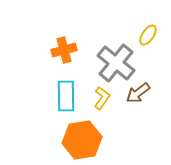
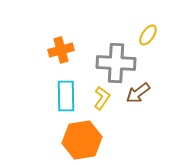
orange cross: moved 3 px left
gray cross: rotated 36 degrees counterclockwise
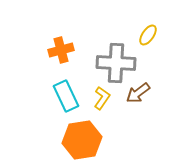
cyan rectangle: rotated 24 degrees counterclockwise
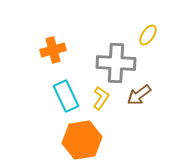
orange cross: moved 8 px left
brown arrow: moved 1 px right, 2 px down
yellow L-shape: moved 1 px left
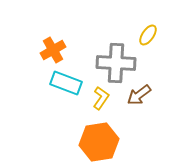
orange cross: rotated 15 degrees counterclockwise
cyan rectangle: moved 13 px up; rotated 44 degrees counterclockwise
orange hexagon: moved 17 px right, 2 px down
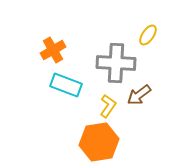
cyan rectangle: moved 2 px down
yellow L-shape: moved 7 px right, 8 px down
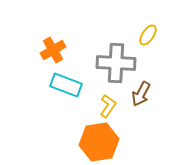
brown arrow: moved 2 px right, 1 px up; rotated 25 degrees counterclockwise
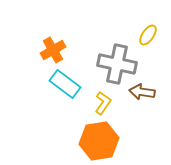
gray cross: moved 1 px right, 1 px down; rotated 9 degrees clockwise
cyan rectangle: moved 1 px left, 1 px up; rotated 16 degrees clockwise
brown arrow: moved 1 px right, 2 px up; rotated 70 degrees clockwise
yellow L-shape: moved 5 px left, 3 px up
orange hexagon: moved 1 px up
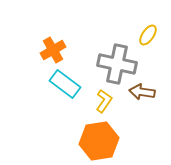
yellow L-shape: moved 1 px right, 2 px up
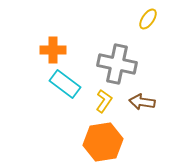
yellow ellipse: moved 16 px up
orange cross: rotated 30 degrees clockwise
brown arrow: moved 10 px down
orange hexagon: moved 4 px right, 1 px down
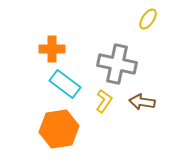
orange cross: moved 1 px left, 1 px up
orange hexagon: moved 44 px left, 13 px up
